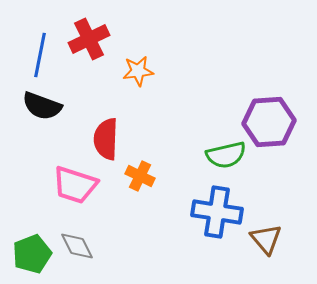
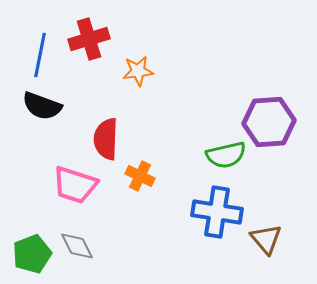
red cross: rotated 9 degrees clockwise
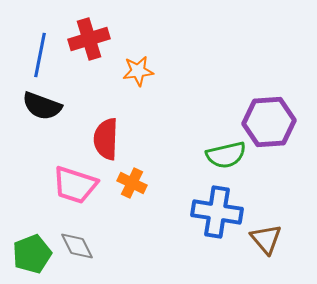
orange cross: moved 8 px left, 7 px down
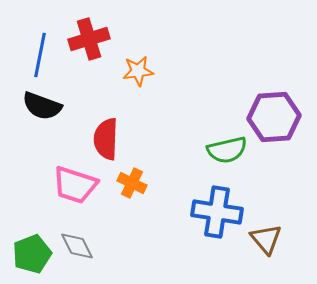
purple hexagon: moved 5 px right, 5 px up
green semicircle: moved 1 px right, 5 px up
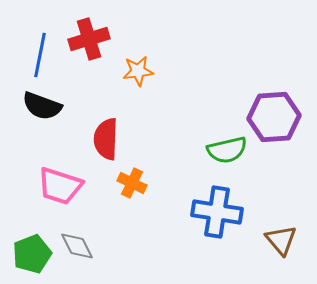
pink trapezoid: moved 15 px left, 1 px down
brown triangle: moved 15 px right, 1 px down
